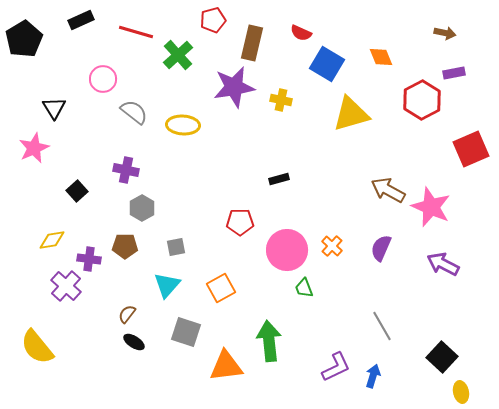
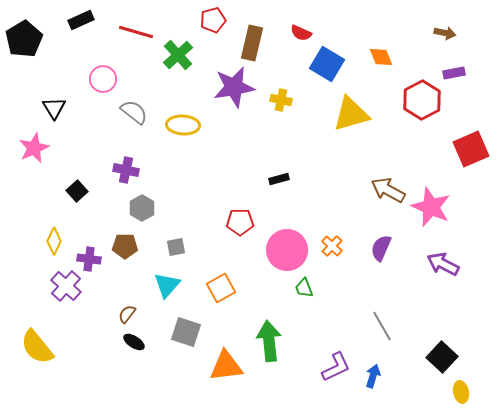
yellow diamond at (52, 240): moved 2 px right, 1 px down; rotated 56 degrees counterclockwise
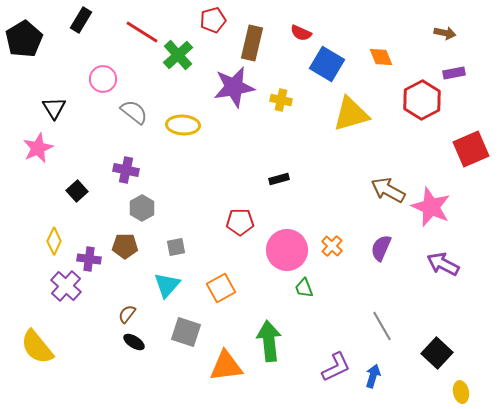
black rectangle at (81, 20): rotated 35 degrees counterclockwise
red line at (136, 32): moved 6 px right; rotated 16 degrees clockwise
pink star at (34, 148): moved 4 px right
black square at (442, 357): moved 5 px left, 4 px up
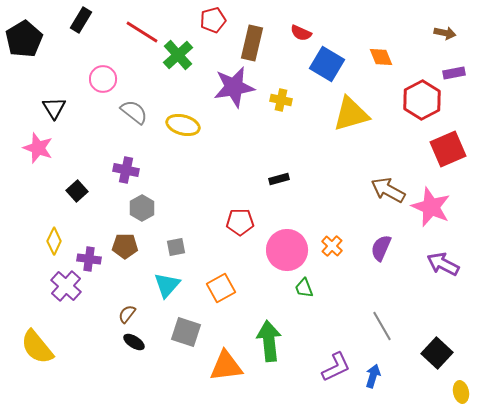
yellow ellipse at (183, 125): rotated 12 degrees clockwise
pink star at (38, 148): rotated 28 degrees counterclockwise
red square at (471, 149): moved 23 px left
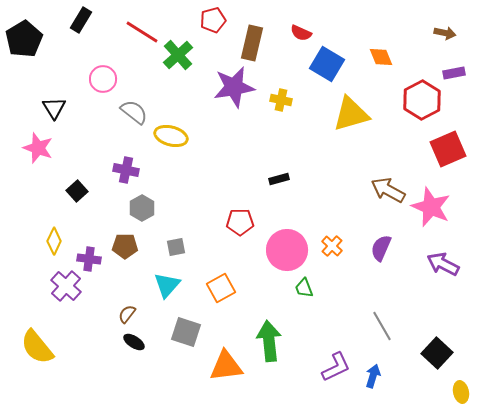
yellow ellipse at (183, 125): moved 12 px left, 11 px down
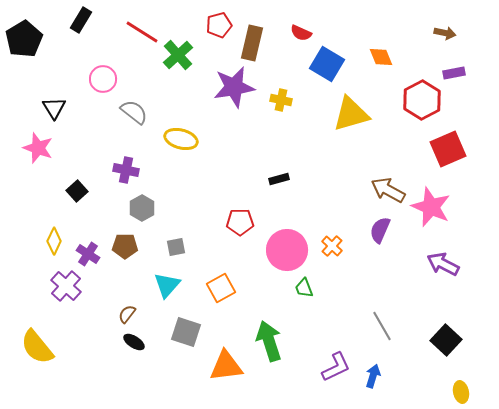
red pentagon at (213, 20): moved 6 px right, 5 px down
yellow ellipse at (171, 136): moved 10 px right, 3 px down
purple semicircle at (381, 248): moved 1 px left, 18 px up
purple cross at (89, 259): moved 1 px left, 5 px up; rotated 25 degrees clockwise
green arrow at (269, 341): rotated 12 degrees counterclockwise
black square at (437, 353): moved 9 px right, 13 px up
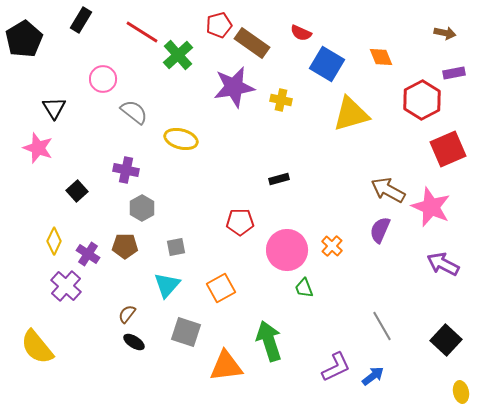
brown rectangle at (252, 43): rotated 68 degrees counterclockwise
blue arrow at (373, 376): rotated 35 degrees clockwise
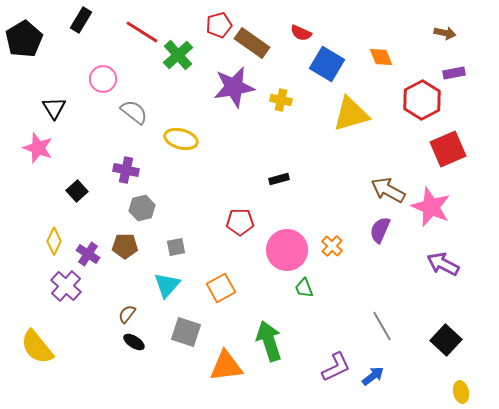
gray hexagon at (142, 208): rotated 15 degrees clockwise
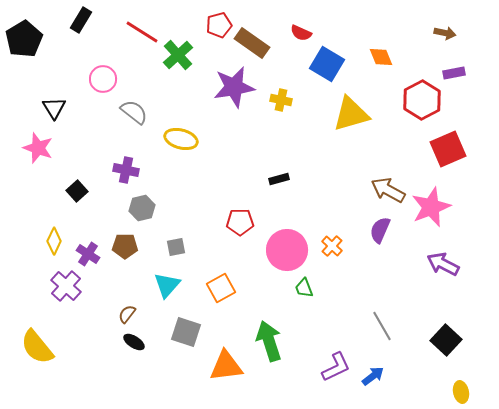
pink star at (431, 207): rotated 27 degrees clockwise
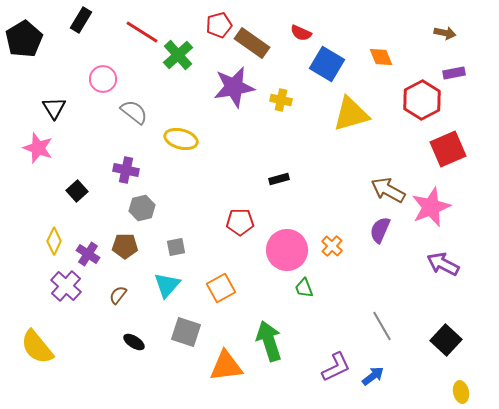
brown semicircle at (127, 314): moved 9 px left, 19 px up
